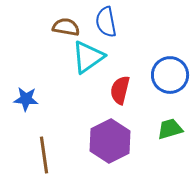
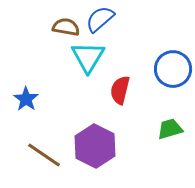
blue semicircle: moved 6 px left, 3 px up; rotated 60 degrees clockwise
cyan triangle: rotated 24 degrees counterclockwise
blue circle: moved 3 px right, 6 px up
blue star: rotated 30 degrees clockwise
purple hexagon: moved 15 px left, 5 px down; rotated 6 degrees counterclockwise
brown line: rotated 48 degrees counterclockwise
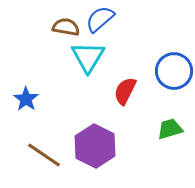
blue circle: moved 1 px right, 2 px down
red semicircle: moved 5 px right, 1 px down; rotated 12 degrees clockwise
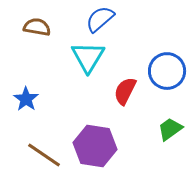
brown semicircle: moved 29 px left
blue circle: moved 7 px left
green trapezoid: rotated 20 degrees counterclockwise
purple hexagon: rotated 18 degrees counterclockwise
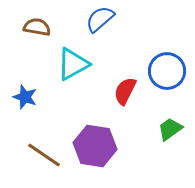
cyan triangle: moved 15 px left, 7 px down; rotated 30 degrees clockwise
blue star: moved 1 px left, 2 px up; rotated 15 degrees counterclockwise
